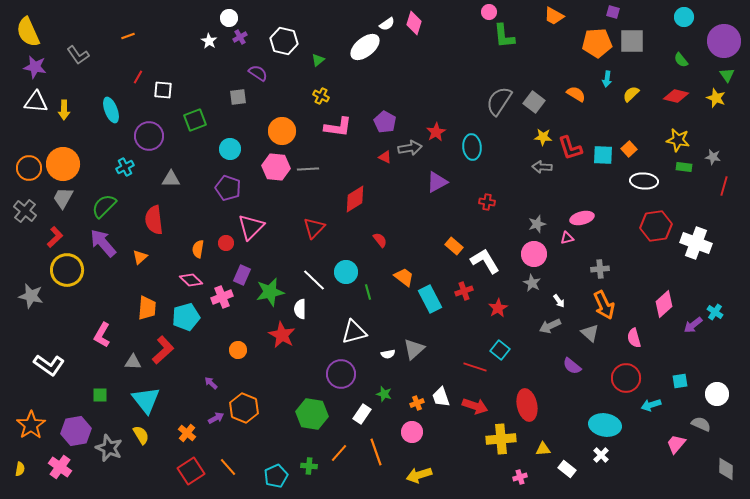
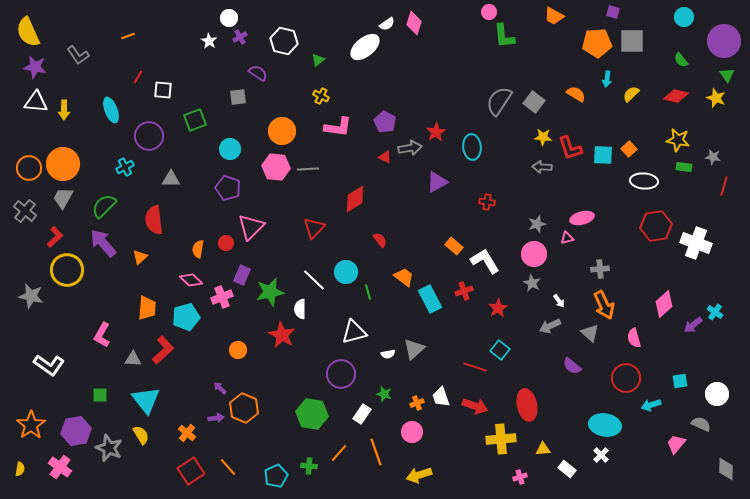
gray triangle at (133, 362): moved 3 px up
purple arrow at (211, 383): moved 9 px right, 5 px down
purple arrow at (216, 418): rotated 21 degrees clockwise
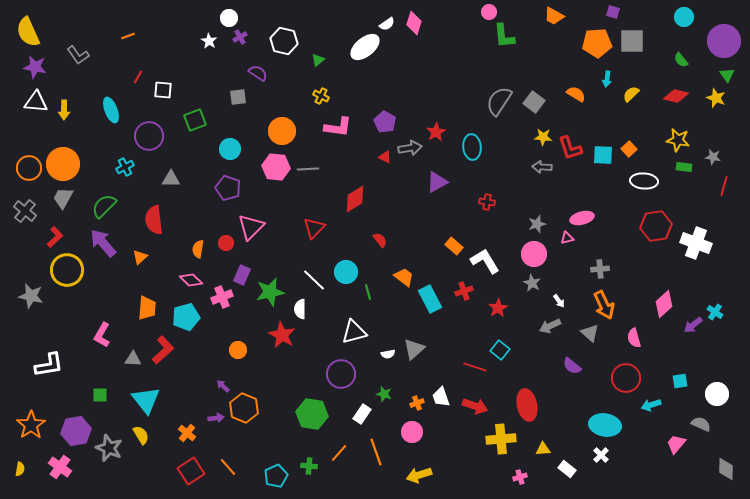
white L-shape at (49, 365): rotated 44 degrees counterclockwise
purple arrow at (220, 388): moved 3 px right, 2 px up
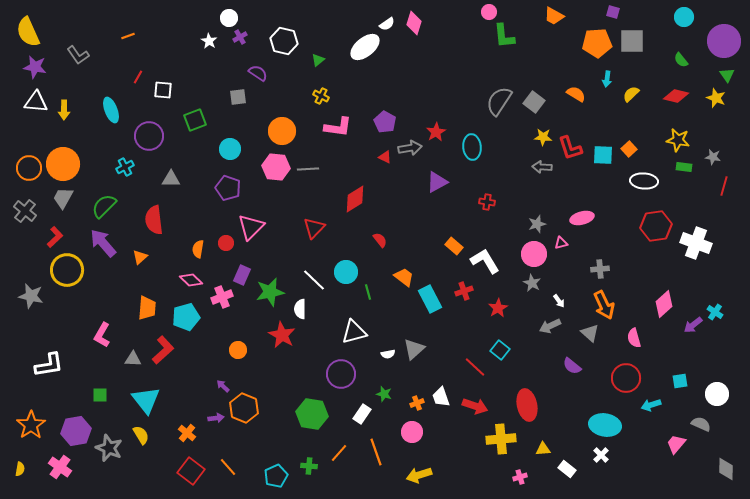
pink triangle at (567, 238): moved 6 px left, 5 px down
red line at (475, 367): rotated 25 degrees clockwise
red square at (191, 471): rotated 20 degrees counterclockwise
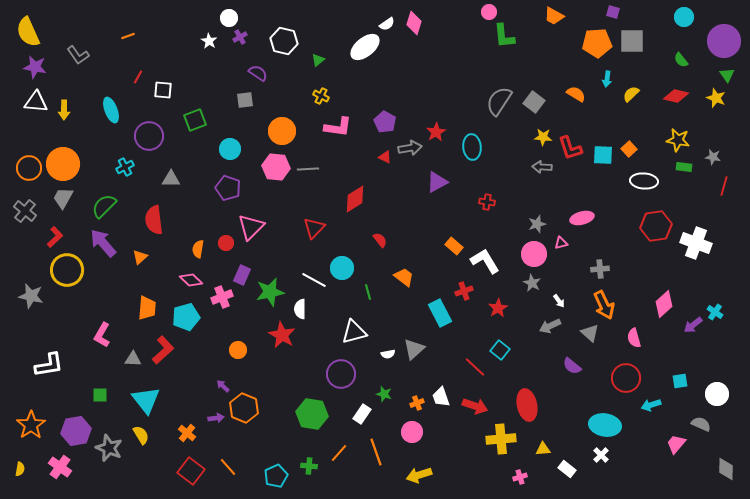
gray square at (238, 97): moved 7 px right, 3 px down
cyan circle at (346, 272): moved 4 px left, 4 px up
white line at (314, 280): rotated 15 degrees counterclockwise
cyan rectangle at (430, 299): moved 10 px right, 14 px down
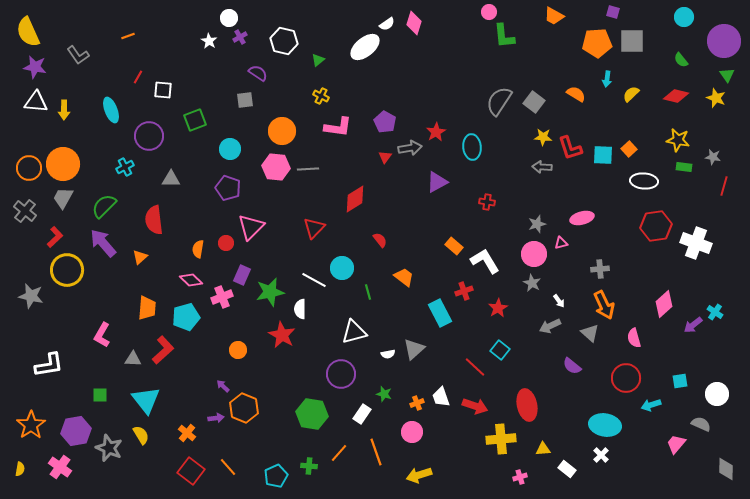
red triangle at (385, 157): rotated 40 degrees clockwise
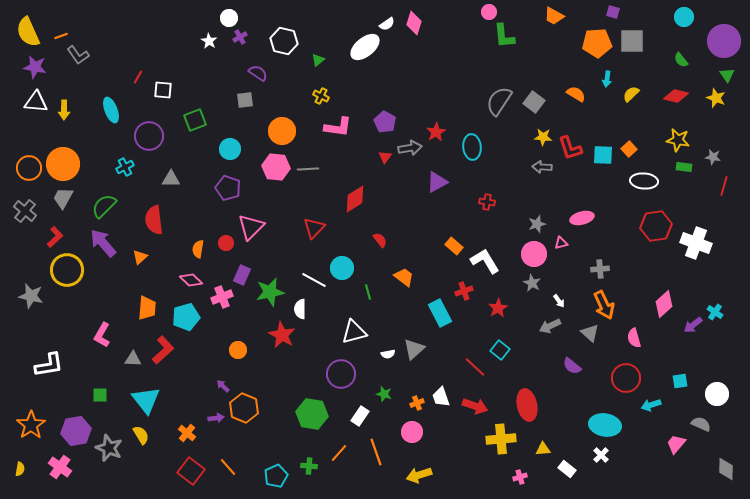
orange line at (128, 36): moved 67 px left
white rectangle at (362, 414): moved 2 px left, 2 px down
